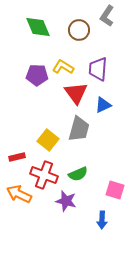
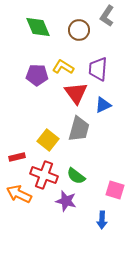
green semicircle: moved 2 px left, 2 px down; rotated 60 degrees clockwise
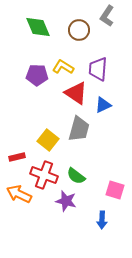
red triangle: rotated 20 degrees counterclockwise
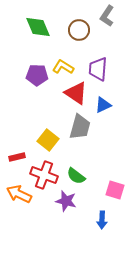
gray trapezoid: moved 1 px right, 2 px up
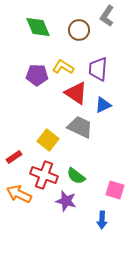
gray trapezoid: rotated 80 degrees counterclockwise
red rectangle: moved 3 px left; rotated 21 degrees counterclockwise
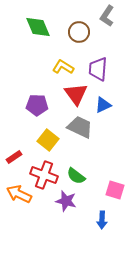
brown circle: moved 2 px down
purple pentagon: moved 30 px down
red triangle: moved 1 px down; rotated 20 degrees clockwise
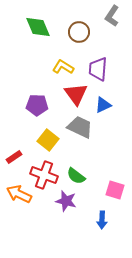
gray L-shape: moved 5 px right
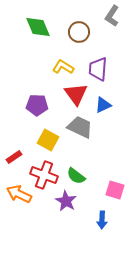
yellow square: rotated 10 degrees counterclockwise
purple star: rotated 15 degrees clockwise
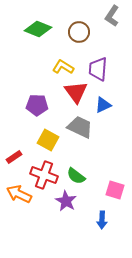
green diamond: moved 2 px down; rotated 44 degrees counterclockwise
red triangle: moved 2 px up
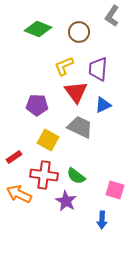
yellow L-shape: moved 1 px right, 1 px up; rotated 55 degrees counterclockwise
red cross: rotated 12 degrees counterclockwise
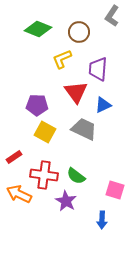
yellow L-shape: moved 2 px left, 7 px up
gray trapezoid: moved 4 px right, 2 px down
yellow square: moved 3 px left, 8 px up
